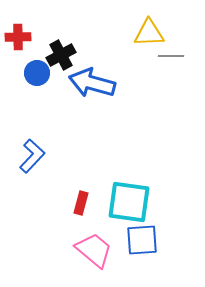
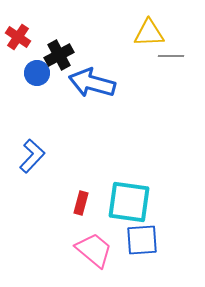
red cross: rotated 35 degrees clockwise
black cross: moved 2 px left
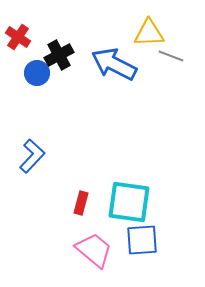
gray line: rotated 20 degrees clockwise
blue arrow: moved 22 px right, 19 px up; rotated 12 degrees clockwise
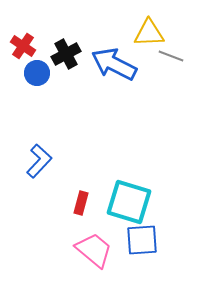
red cross: moved 5 px right, 9 px down
black cross: moved 7 px right, 1 px up
blue L-shape: moved 7 px right, 5 px down
cyan square: rotated 9 degrees clockwise
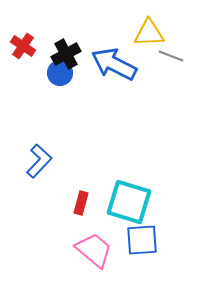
blue circle: moved 23 px right
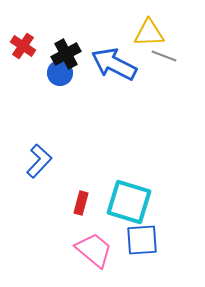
gray line: moved 7 px left
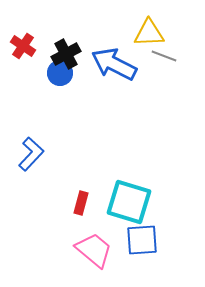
blue L-shape: moved 8 px left, 7 px up
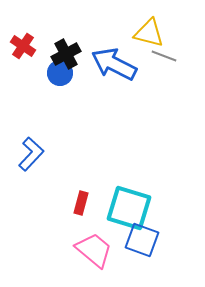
yellow triangle: rotated 16 degrees clockwise
cyan square: moved 6 px down
blue square: rotated 24 degrees clockwise
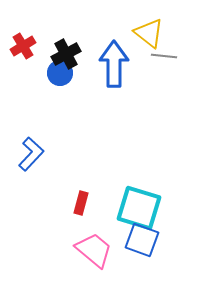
yellow triangle: rotated 24 degrees clockwise
red cross: rotated 25 degrees clockwise
gray line: rotated 15 degrees counterclockwise
blue arrow: rotated 63 degrees clockwise
cyan square: moved 10 px right
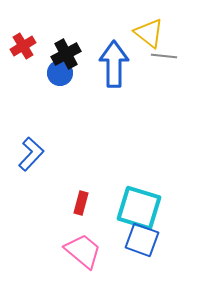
pink trapezoid: moved 11 px left, 1 px down
